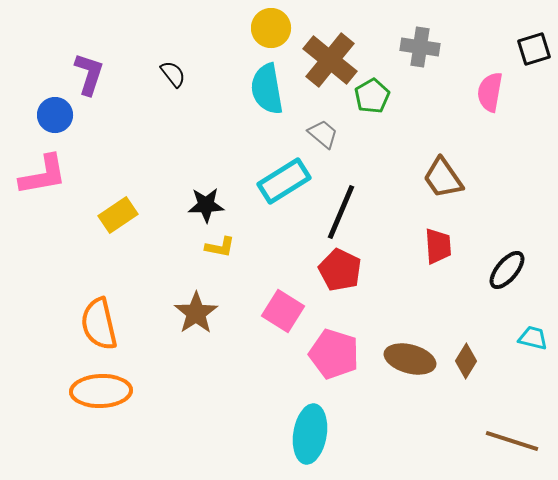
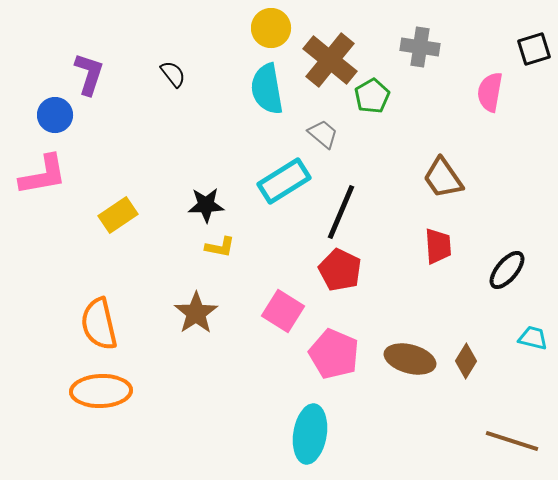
pink pentagon: rotated 6 degrees clockwise
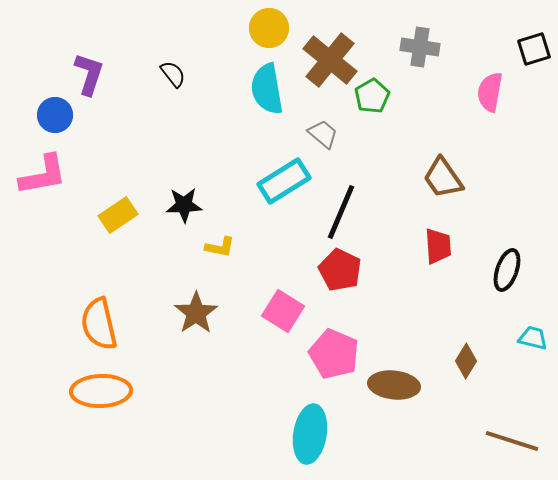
yellow circle: moved 2 px left
black star: moved 22 px left
black ellipse: rotated 21 degrees counterclockwise
brown ellipse: moved 16 px left, 26 px down; rotated 9 degrees counterclockwise
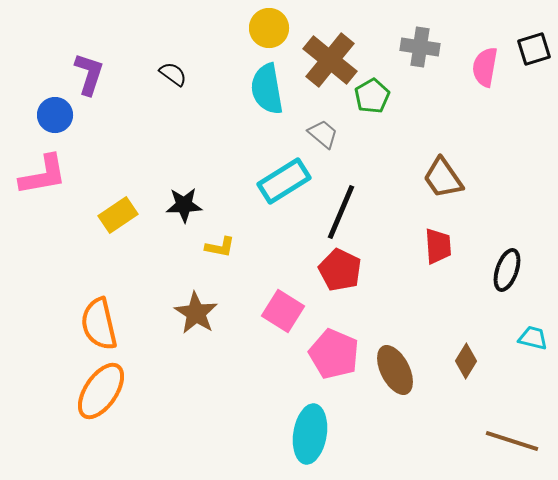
black semicircle: rotated 16 degrees counterclockwise
pink semicircle: moved 5 px left, 25 px up
brown star: rotated 6 degrees counterclockwise
brown ellipse: moved 1 px right, 15 px up; rotated 57 degrees clockwise
orange ellipse: rotated 54 degrees counterclockwise
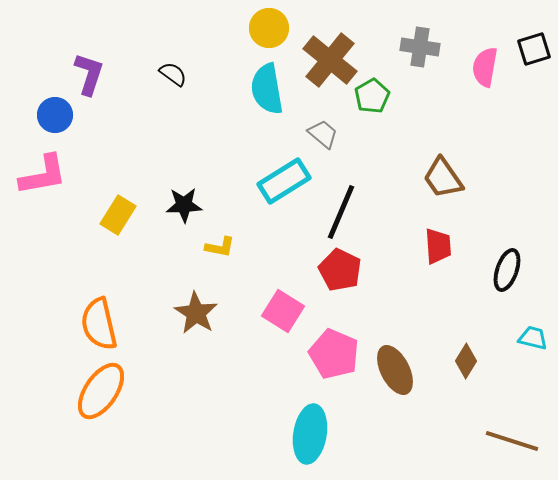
yellow rectangle: rotated 24 degrees counterclockwise
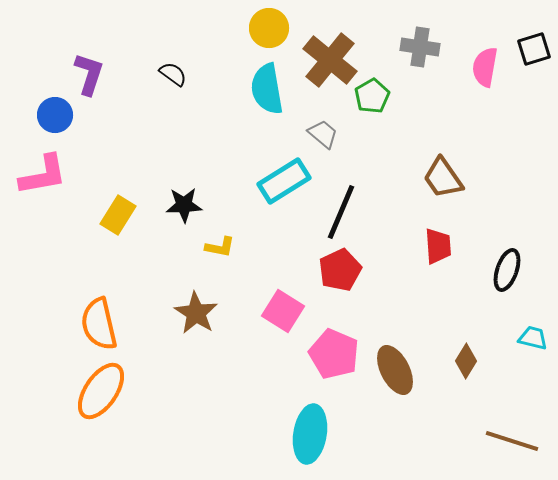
red pentagon: rotated 21 degrees clockwise
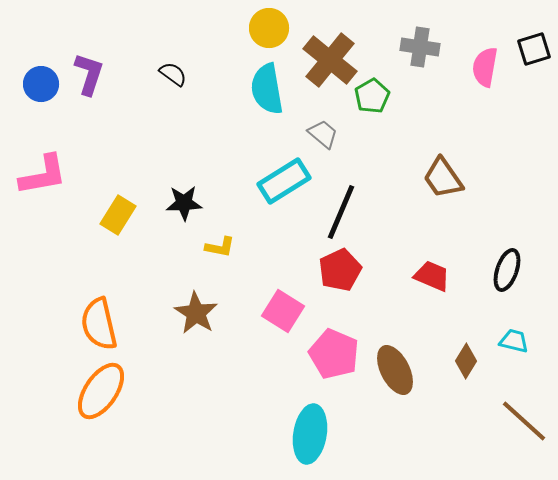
blue circle: moved 14 px left, 31 px up
black star: moved 2 px up
red trapezoid: moved 6 px left, 30 px down; rotated 63 degrees counterclockwise
cyan trapezoid: moved 19 px left, 3 px down
brown line: moved 12 px right, 20 px up; rotated 24 degrees clockwise
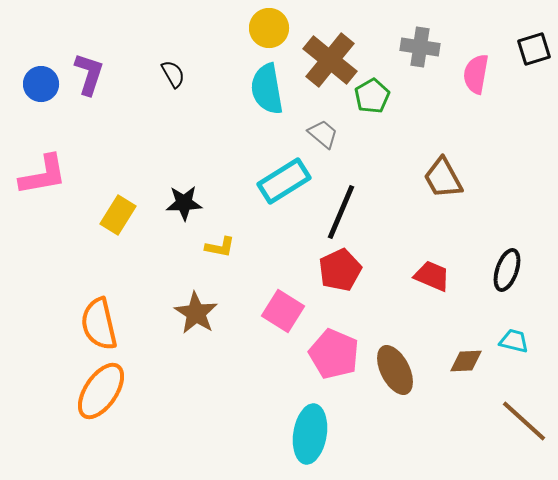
pink semicircle: moved 9 px left, 7 px down
black semicircle: rotated 24 degrees clockwise
brown trapezoid: rotated 6 degrees clockwise
brown diamond: rotated 56 degrees clockwise
